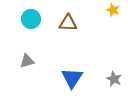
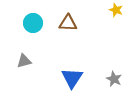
yellow star: moved 3 px right
cyan circle: moved 2 px right, 4 px down
gray triangle: moved 3 px left
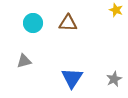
gray star: rotated 21 degrees clockwise
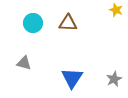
gray triangle: moved 2 px down; rotated 28 degrees clockwise
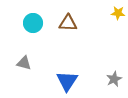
yellow star: moved 2 px right, 3 px down; rotated 16 degrees counterclockwise
blue triangle: moved 5 px left, 3 px down
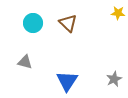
brown triangle: rotated 42 degrees clockwise
gray triangle: moved 1 px right, 1 px up
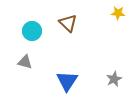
cyan circle: moved 1 px left, 8 px down
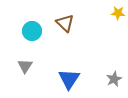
brown triangle: moved 3 px left
gray triangle: moved 4 px down; rotated 49 degrees clockwise
blue triangle: moved 2 px right, 2 px up
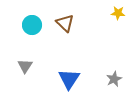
cyan circle: moved 6 px up
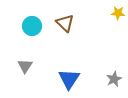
cyan circle: moved 1 px down
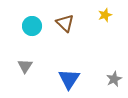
yellow star: moved 13 px left, 2 px down; rotated 24 degrees counterclockwise
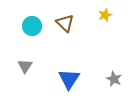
gray star: rotated 21 degrees counterclockwise
